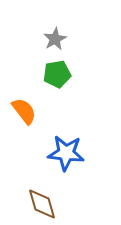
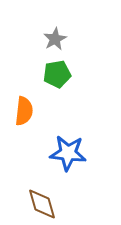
orange semicircle: rotated 44 degrees clockwise
blue star: moved 2 px right
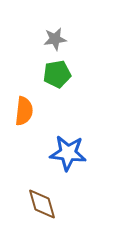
gray star: rotated 20 degrees clockwise
